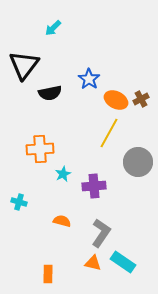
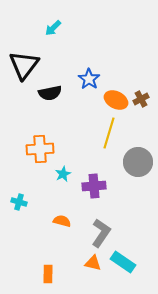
yellow line: rotated 12 degrees counterclockwise
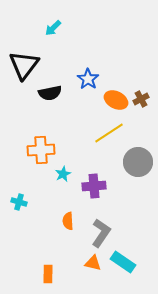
blue star: moved 1 px left
yellow line: rotated 40 degrees clockwise
orange cross: moved 1 px right, 1 px down
orange semicircle: moved 6 px right; rotated 108 degrees counterclockwise
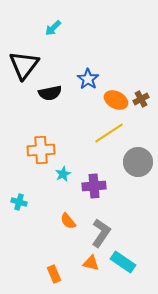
orange semicircle: rotated 36 degrees counterclockwise
orange triangle: moved 2 px left
orange rectangle: moved 6 px right; rotated 24 degrees counterclockwise
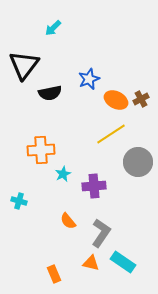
blue star: moved 1 px right; rotated 15 degrees clockwise
yellow line: moved 2 px right, 1 px down
cyan cross: moved 1 px up
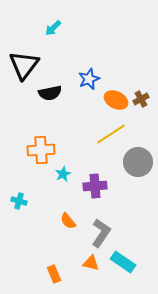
purple cross: moved 1 px right
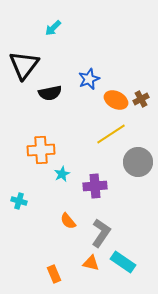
cyan star: moved 1 px left
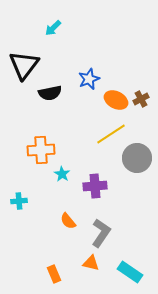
gray circle: moved 1 px left, 4 px up
cyan star: rotated 14 degrees counterclockwise
cyan cross: rotated 21 degrees counterclockwise
cyan rectangle: moved 7 px right, 10 px down
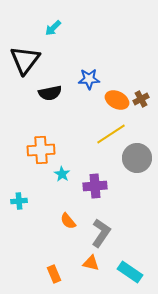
black triangle: moved 1 px right, 5 px up
blue star: rotated 20 degrees clockwise
orange ellipse: moved 1 px right
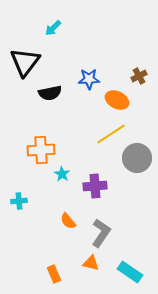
black triangle: moved 2 px down
brown cross: moved 2 px left, 23 px up
